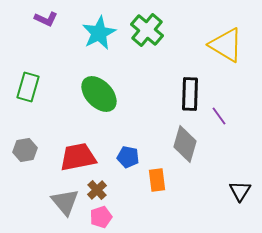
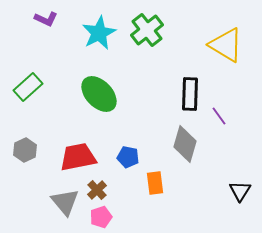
green cross: rotated 12 degrees clockwise
green rectangle: rotated 32 degrees clockwise
gray hexagon: rotated 15 degrees counterclockwise
orange rectangle: moved 2 px left, 3 px down
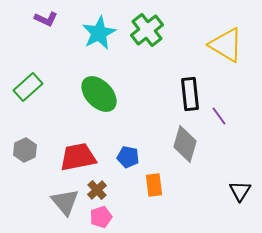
black rectangle: rotated 8 degrees counterclockwise
orange rectangle: moved 1 px left, 2 px down
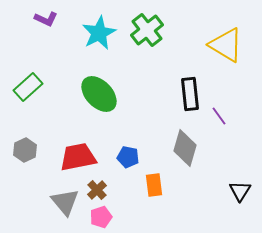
gray diamond: moved 4 px down
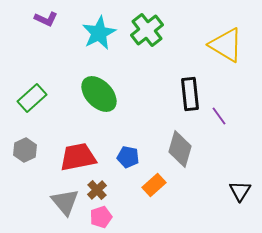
green rectangle: moved 4 px right, 11 px down
gray diamond: moved 5 px left, 1 px down
orange rectangle: rotated 55 degrees clockwise
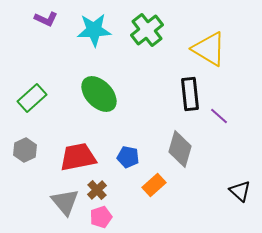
cyan star: moved 5 px left, 3 px up; rotated 24 degrees clockwise
yellow triangle: moved 17 px left, 4 px down
purple line: rotated 12 degrees counterclockwise
black triangle: rotated 20 degrees counterclockwise
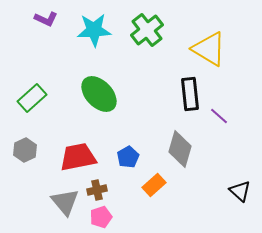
blue pentagon: rotated 30 degrees clockwise
brown cross: rotated 30 degrees clockwise
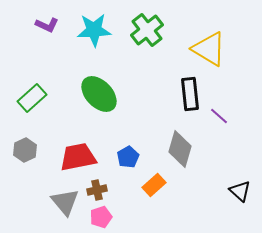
purple L-shape: moved 1 px right, 6 px down
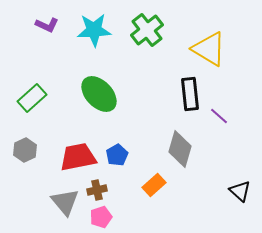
blue pentagon: moved 11 px left, 2 px up
